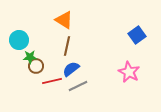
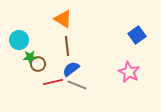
orange triangle: moved 1 px left, 1 px up
brown line: rotated 18 degrees counterclockwise
brown circle: moved 2 px right, 2 px up
red line: moved 1 px right, 1 px down
gray line: moved 1 px left, 1 px up; rotated 48 degrees clockwise
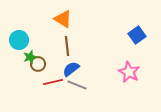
green star: rotated 16 degrees counterclockwise
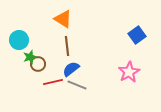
pink star: rotated 15 degrees clockwise
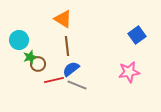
pink star: rotated 20 degrees clockwise
red line: moved 1 px right, 2 px up
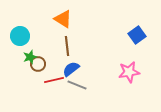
cyan circle: moved 1 px right, 4 px up
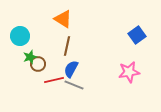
brown line: rotated 18 degrees clockwise
blue semicircle: rotated 24 degrees counterclockwise
gray line: moved 3 px left
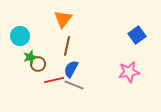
orange triangle: rotated 36 degrees clockwise
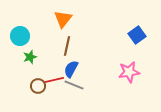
brown circle: moved 22 px down
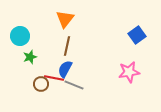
orange triangle: moved 2 px right
blue semicircle: moved 6 px left
red line: moved 2 px up; rotated 24 degrees clockwise
brown circle: moved 3 px right, 2 px up
